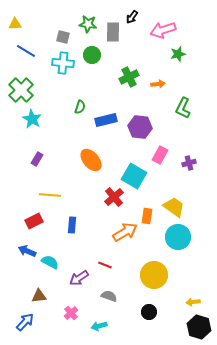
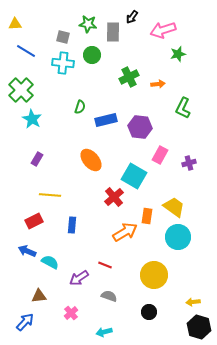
cyan arrow at (99, 326): moved 5 px right, 6 px down
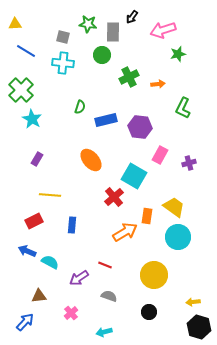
green circle at (92, 55): moved 10 px right
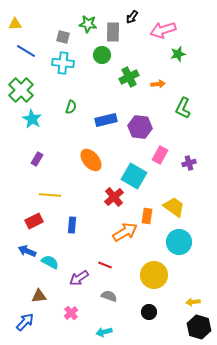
green semicircle at (80, 107): moved 9 px left
cyan circle at (178, 237): moved 1 px right, 5 px down
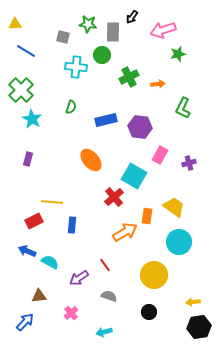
cyan cross at (63, 63): moved 13 px right, 4 px down
purple rectangle at (37, 159): moved 9 px left; rotated 16 degrees counterclockwise
yellow line at (50, 195): moved 2 px right, 7 px down
red line at (105, 265): rotated 32 degrees clockwise
black hexagon at (199, 327): rotated 25 degrees counterclockwise
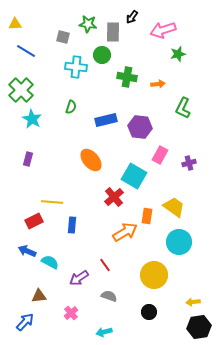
green cross at (129, 77): moved 2 px left; rotated 36 degrees clockwise
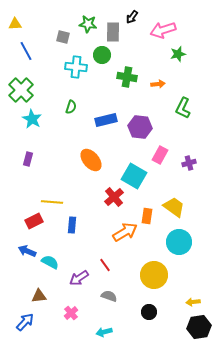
blue line at (26, 51): rotated 30 degrees clockwise
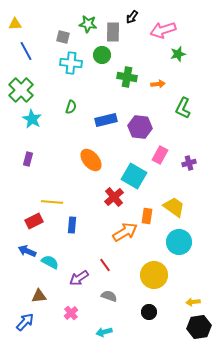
cyan cross at (76, 67): moved 5 px left, 4 px up
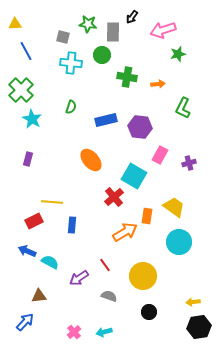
yellow circle at (154, 275): moved 11 px left, 1 px down
pink cross at (71, 313): moved 3 px right, 19 px down
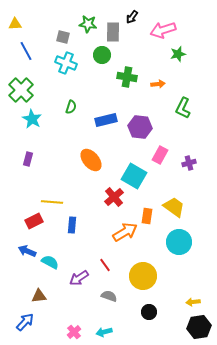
cyan cross at (71, 63): moved 5 px left; rotated 15 degrees clockwise
